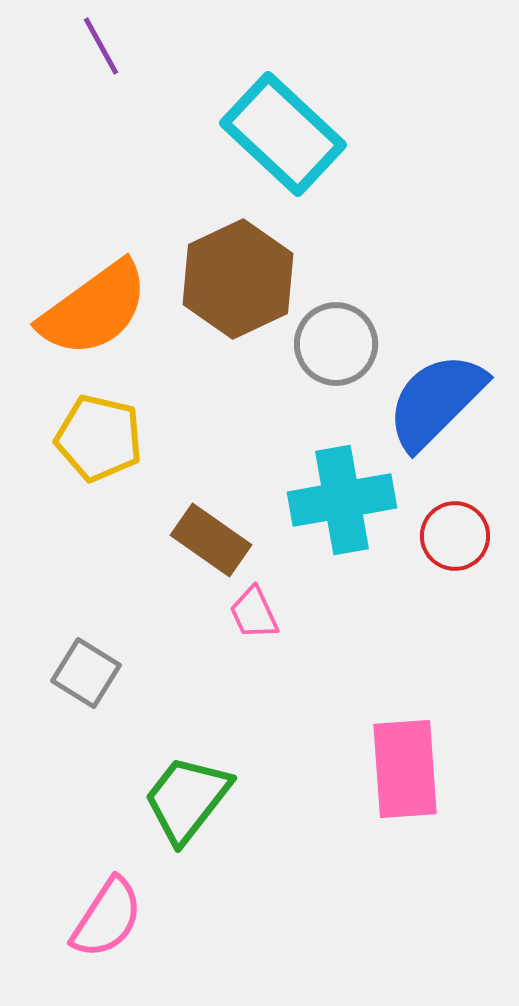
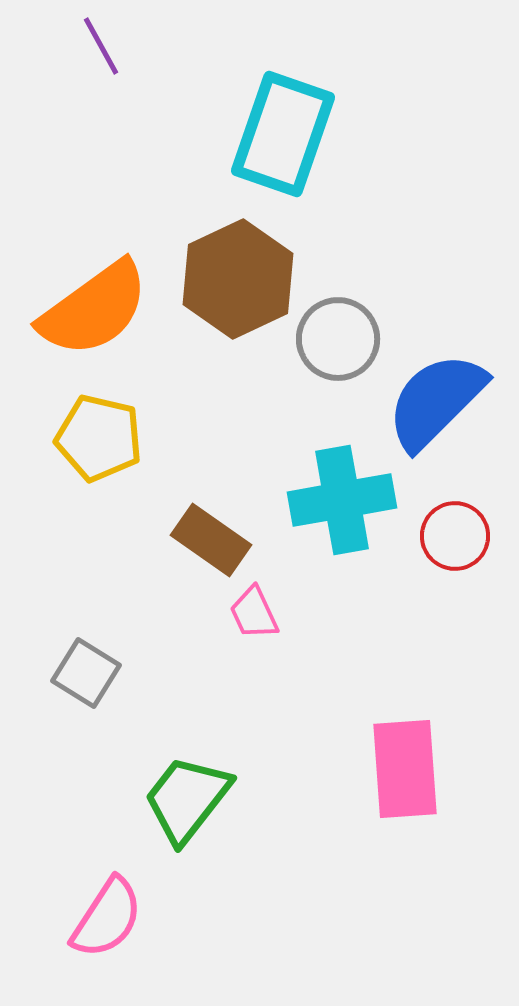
cyan rectangle: rotated 66 degrees clockwise
gray circle: moved 2 px right, 5 px up
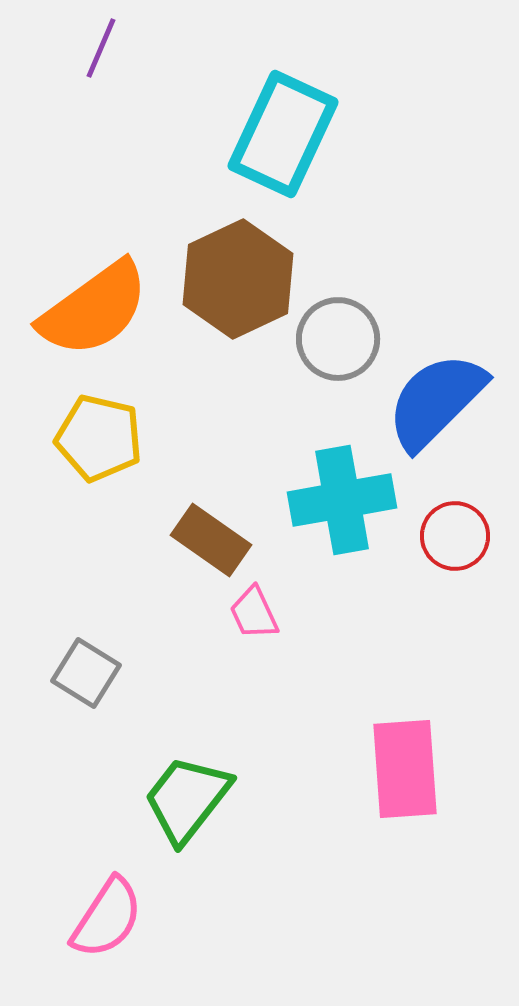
purple line: moved 2 px down; rotated 52 degrees clockwise
cyan rectangle: rotated 6 degrees clockwise
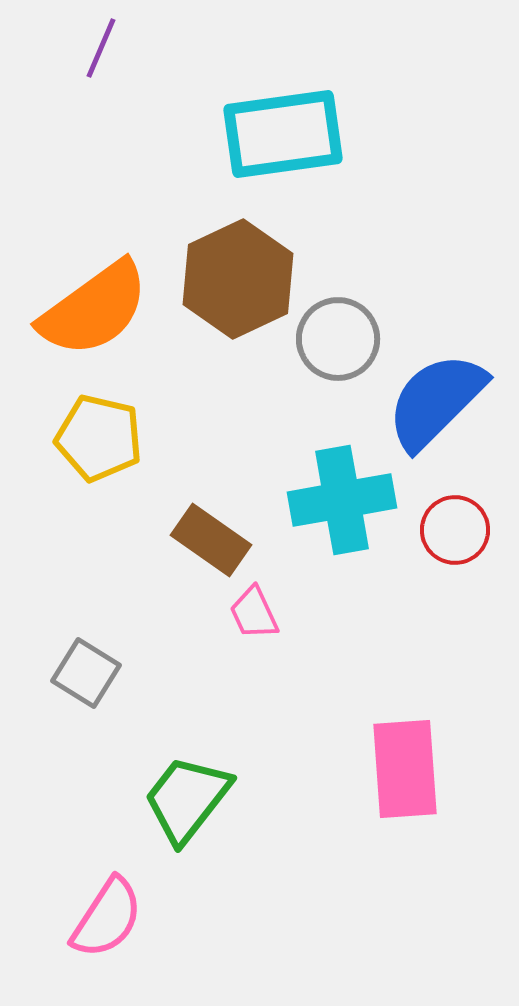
cyan rectangle: rotated 57 degrees clockwise
red circle: moved 6 px up
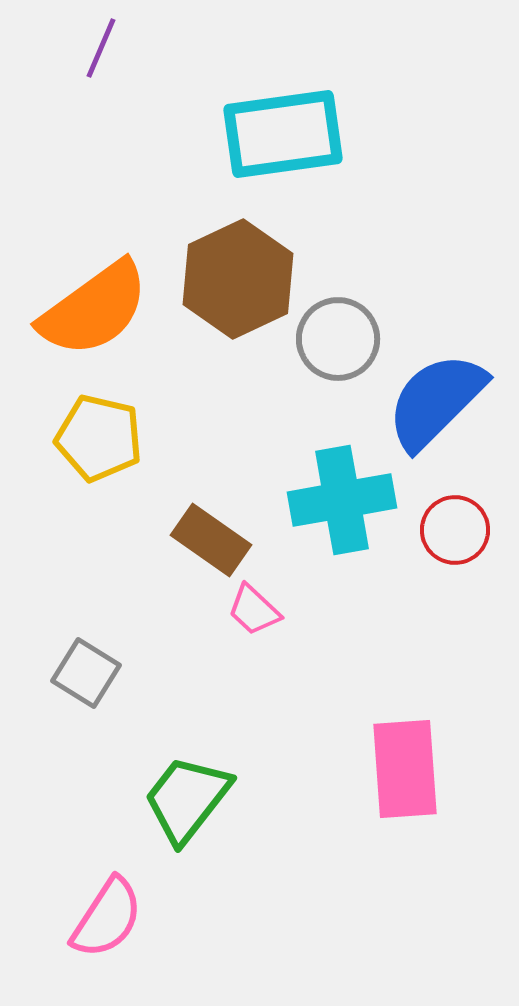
pink trapezoid: moved 3 px up; rotated 22 degrees counterclockwise
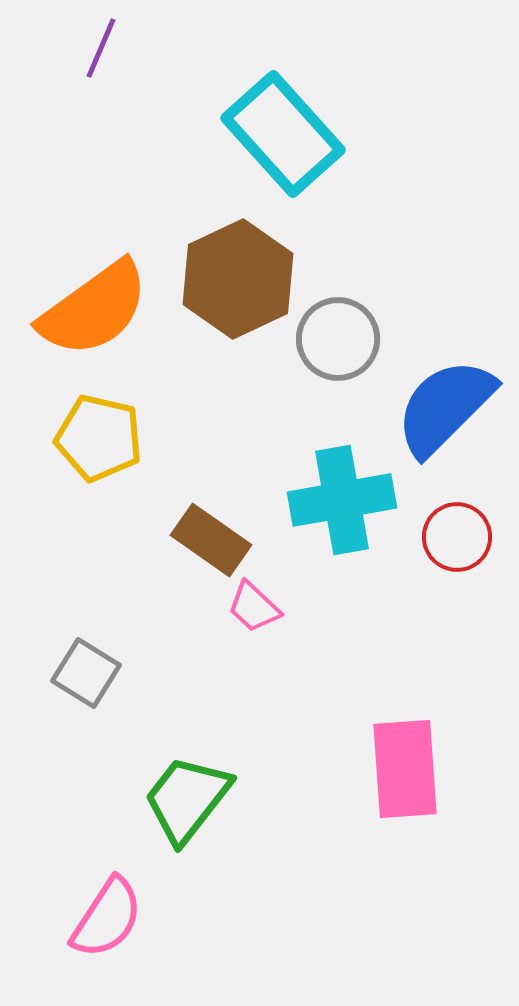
cyan rectangle: rotated 56 degrees clockwise
blue semicircle: moved 9 px right, 6 px down
red circle: moved 2 px right, 7 px down
pink trapezoid: moved 3 px up
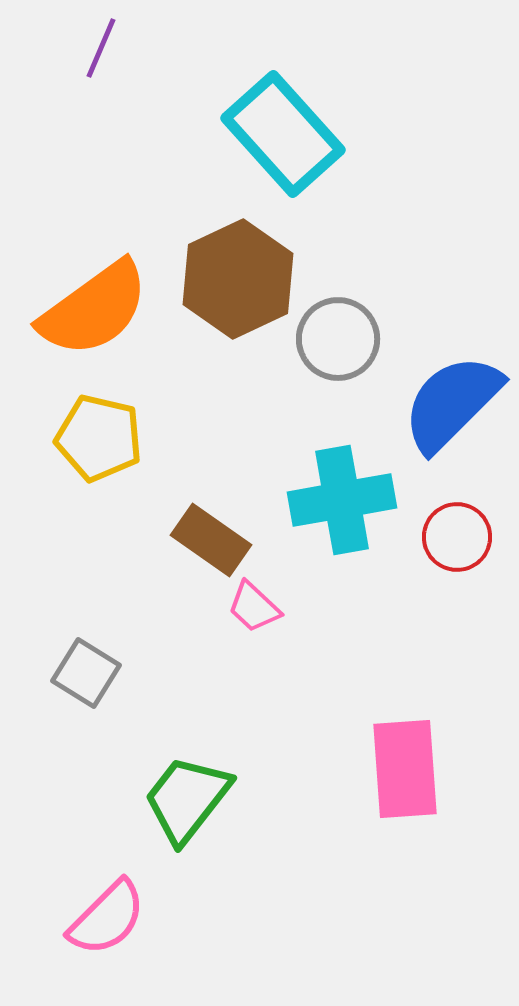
blue semicircle: moved 7 px right, 4 px up
pink semicircle: rotated 12 degrees clockwise
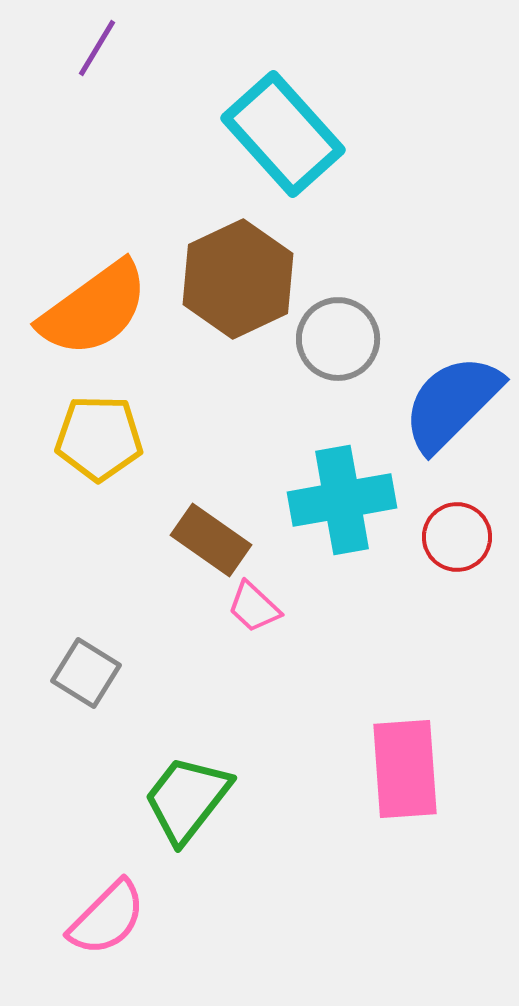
purple line: moved 4 px left; rotated 8 degrees clockwise
yellow pentagon: rotated 12 degrees counterclockwise
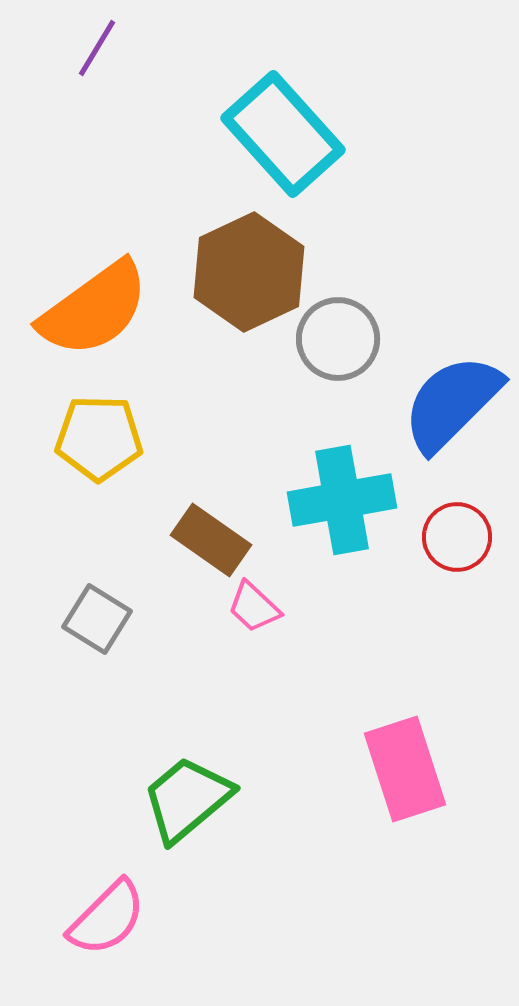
brown hexagon: moved 11 px right, 7 px up
gray square: moved 11 px right, 54 px up
pink rectangle: rotated 14 degrees counterclockwise
green trapezoid: rotated 12 degrees clockwise
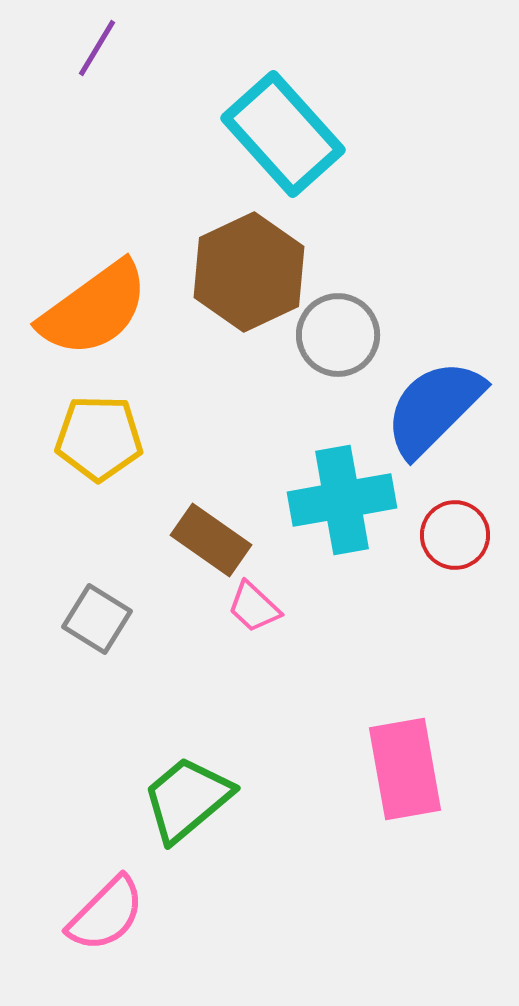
gray circle: moved 4 px up
blue semicircle: moved 18 px left, 5 px down
red circle: moved 2 px left, 2 px up
pink rectangle: rotated 8 degrees clockwise
pink semicircle: moved 1 px left, 4 px up
